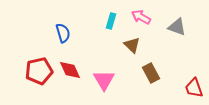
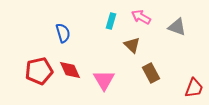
red trapezoid: rotated 140 degrees counterclockwise
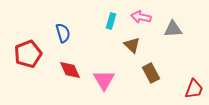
pink arrow: rotated 18 degrees counterclockwise
gray triangle: moved 4 px left, 2 px down; rotated 24 degrees counterclockwise
red pentagon: moved 11 px left, 17 px up; rotated 8 degrees counterclockwise
red trapezoid: moved 1 px down
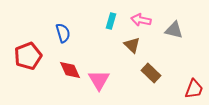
pink arrow: moved 3 px down
gray triangle: moved 1 px right, 1 px down; rotated 18 degrees clockwise
red pentagon: moved 2 px down
brown rectangle: rotated 18 degrees counterclockwise
pink triangle: moved 5 px left
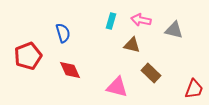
brown triangle: rotated 30 degrees counterclockwise
pink triangle: moved 18 px right, 7 px down; rotated 45 degrees counterclockwise
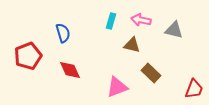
pink triangle: rotated 35 degrees counterclockwise
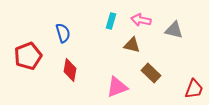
red diamond: rotated 35 degrees clockwise
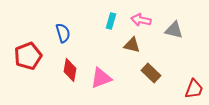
pink triangle: moved 16 px left, 9 px up
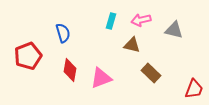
pink arrow: rotated 24 degrees counterclockwise
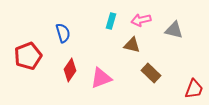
red diamond: rotated 25 degrees clockwise
